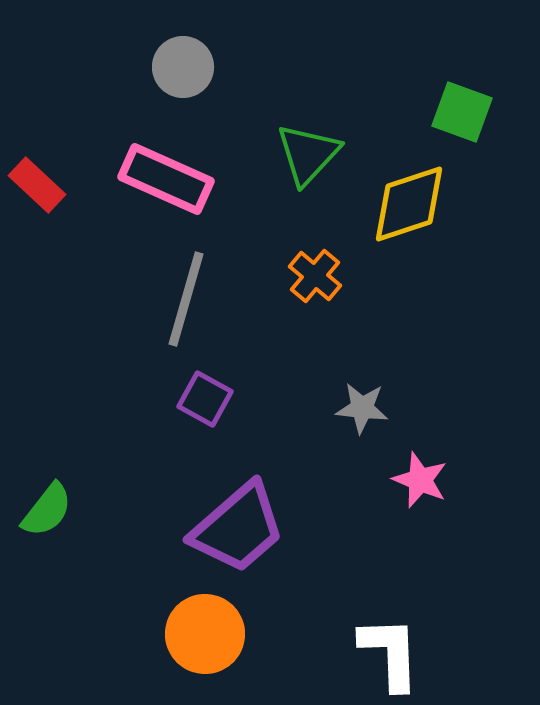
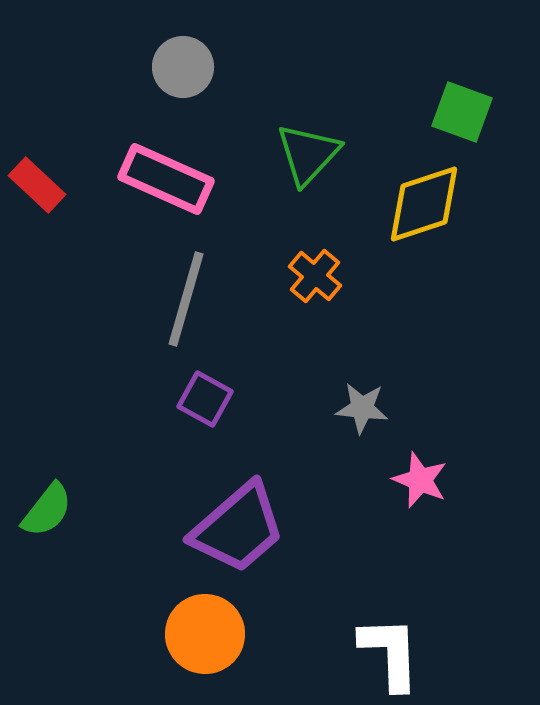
yellow diamond: moved 15 px right
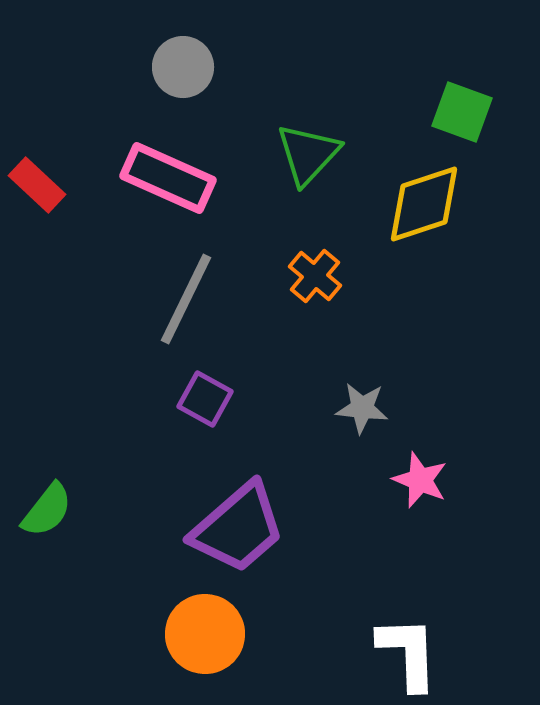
pink rectangle: moved 2 px right, 1 px up
gray line: rotated 10 degrees clockwise
white L-shape: moved 18 px right
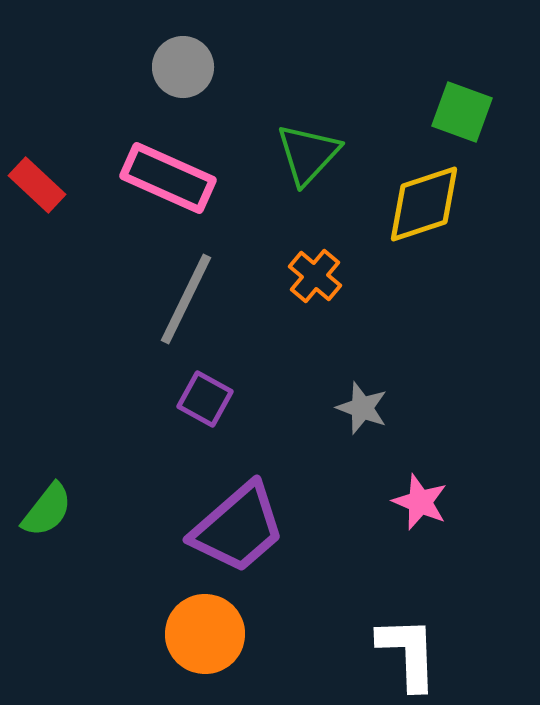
gray star: rotated 14 degrees clockwise
pink star: moved 22 px down
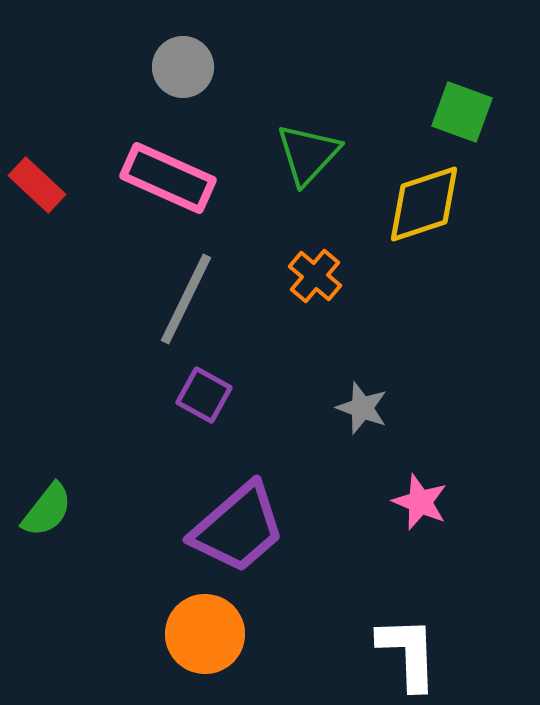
purple square: moved 1 px left, 4 px up
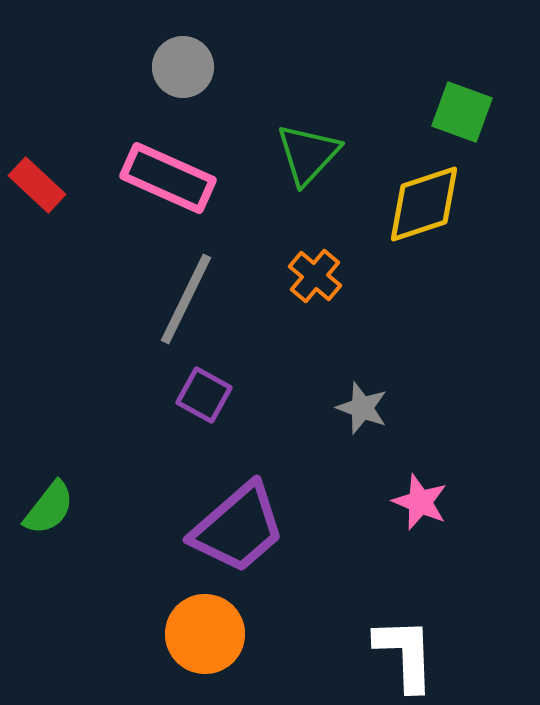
green semicircle: moved 2 px right, 2 px up
white L-shape: moved 3 px left, 1 px down
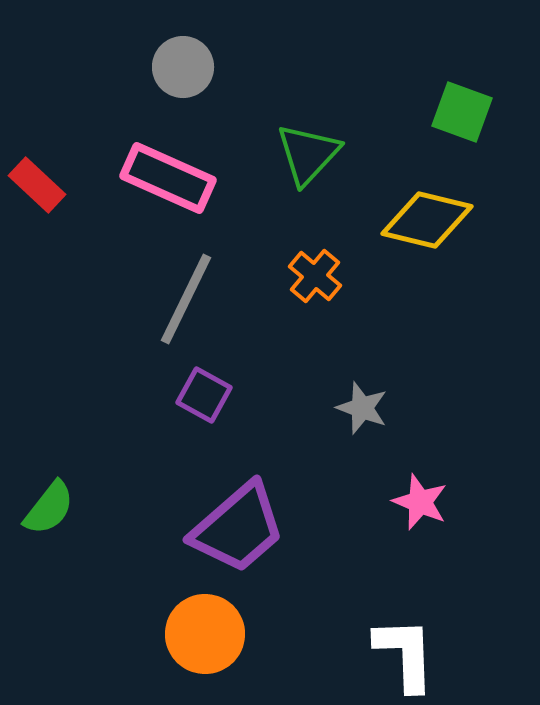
yellow diamond: moved 3 px right, 16 px down; rotated 32 degrees clockwise
